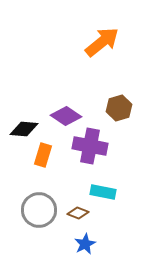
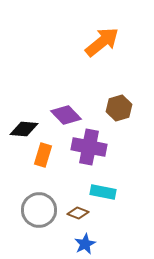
purple diamond: moved 1 px up; rotated 12 degrees clockwise
purple cross: moved 1 px left, 1 px down
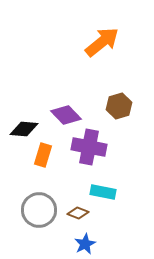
brown hexagon: moved 2 px up
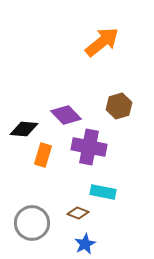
gray circle: moved 7 px left, 13 px down
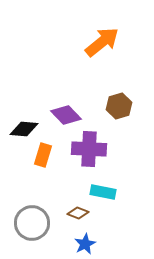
purple cross: moved 2 px down; rotated 8 degrees counterclockwise
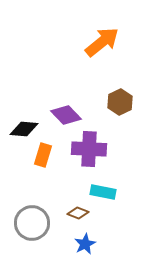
brown hexagon: moved 1 px right, 4 px up; rotated 10 degrees counterclockwise
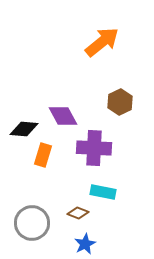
purple diamond: moved 3 px left, 1 px down; rotated 16 degrees clockwise
purple cross: moved 5 px right, 1 px up
